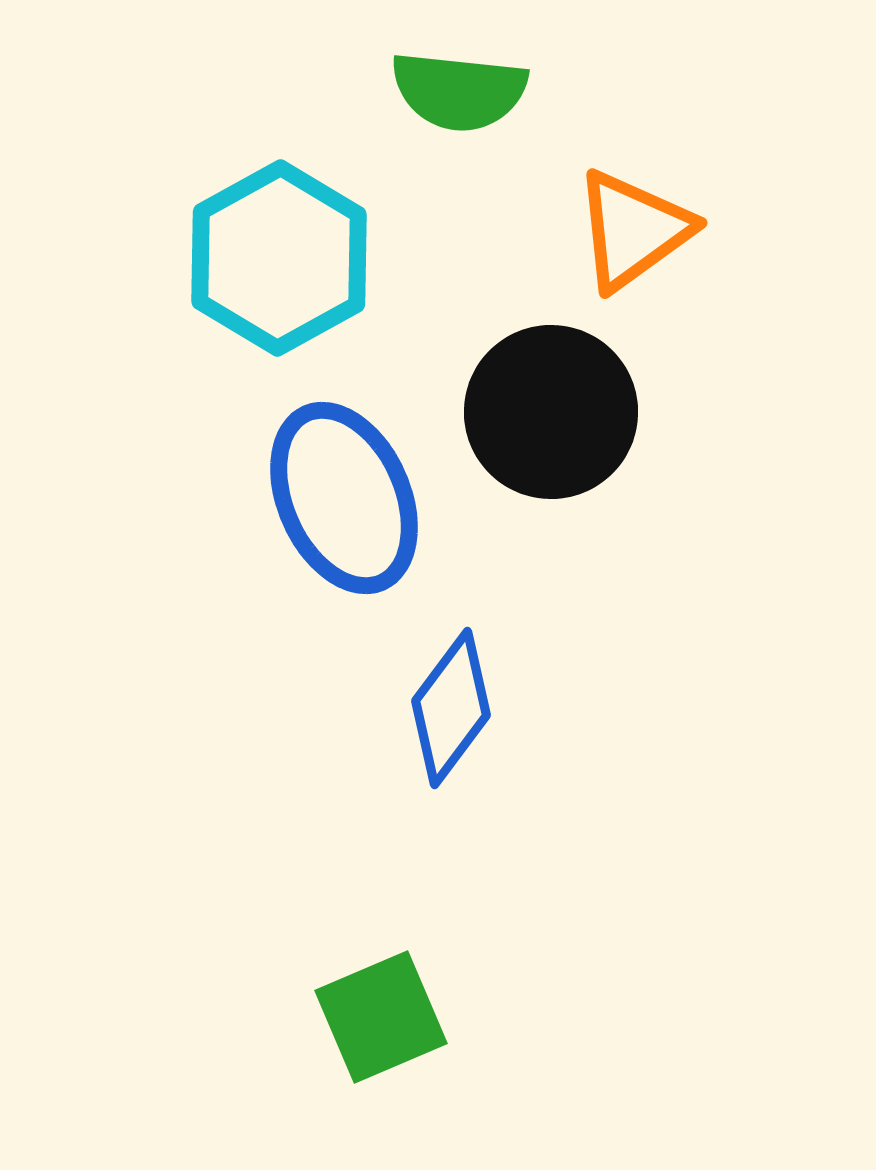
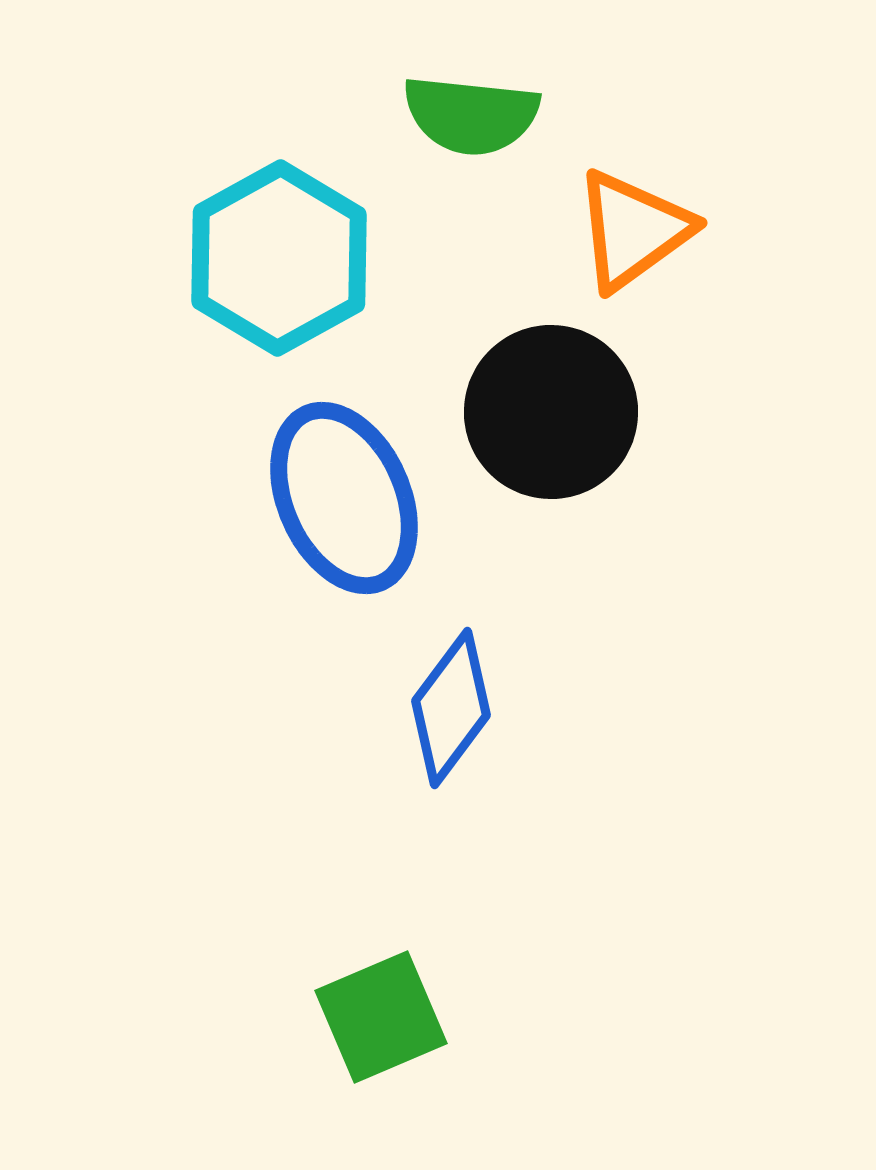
green semicircle: moved 12 px right, 24 px down
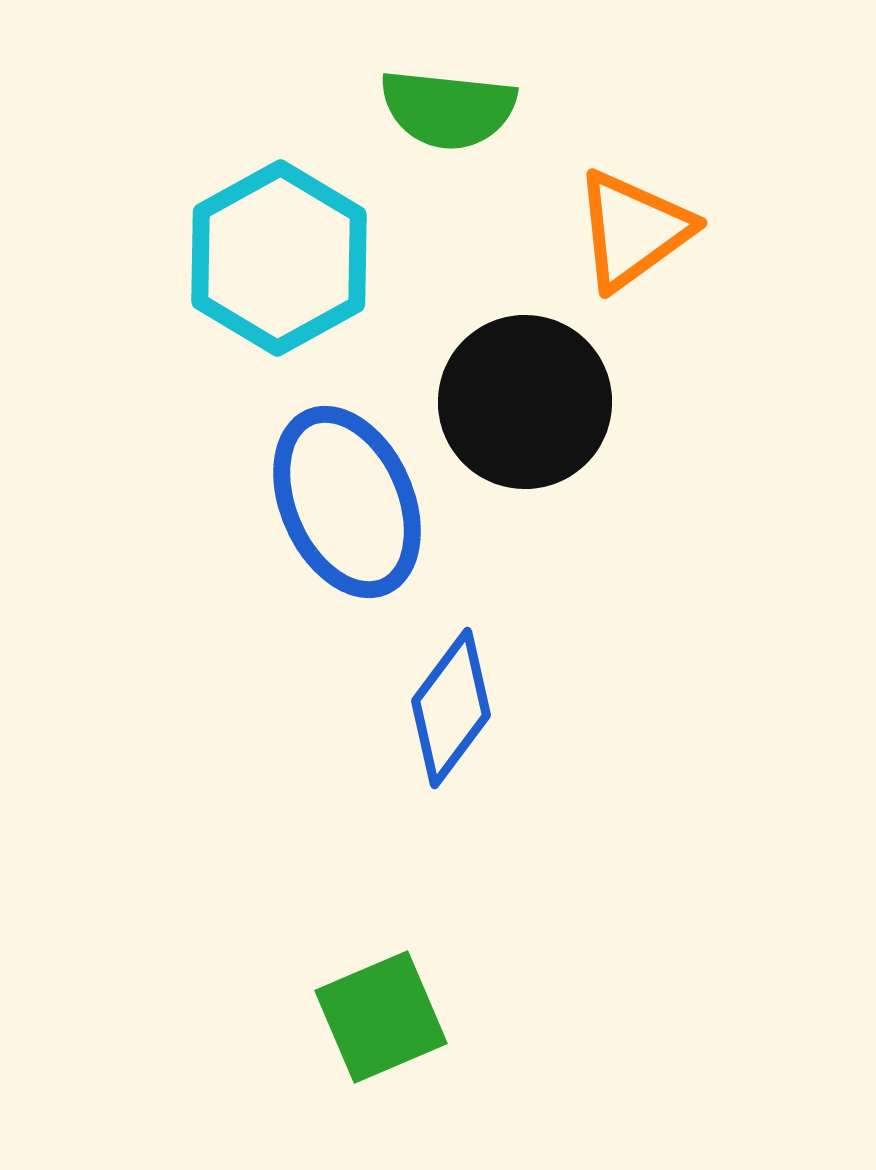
green semicircle: moved 23 px left, 6 px up
black circle: moved 26 px left, 10 px up
blue ellipse: moved 3 px right, 4 px down
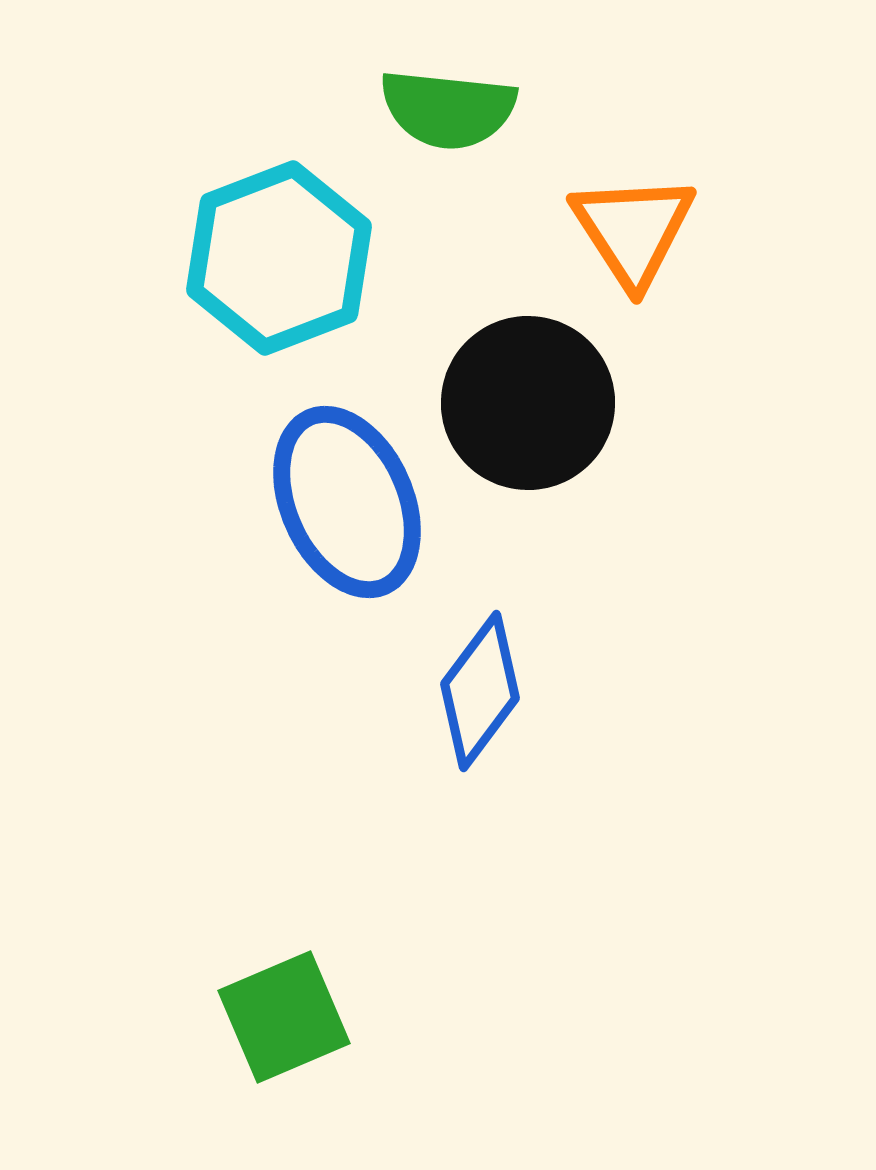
orange triangle: rotated 27 degrees counterclockwise
cyan hexagon: rotated 8 degrees clockwise
black circle: moved 3 px right, 1 px down
blue diamond: moved 29 px right, 17 px up
green square: moved 97 px left
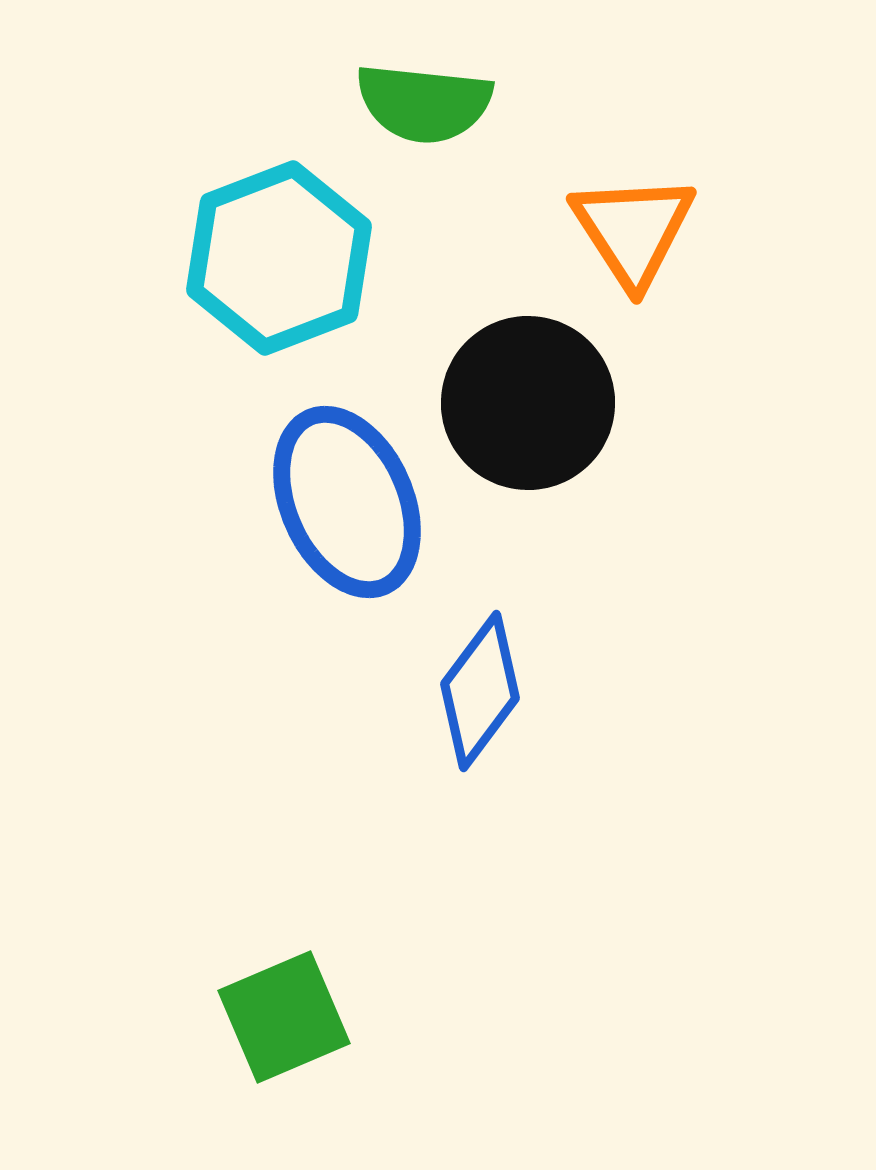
green semicircle: moved 24 px left, 6 px up
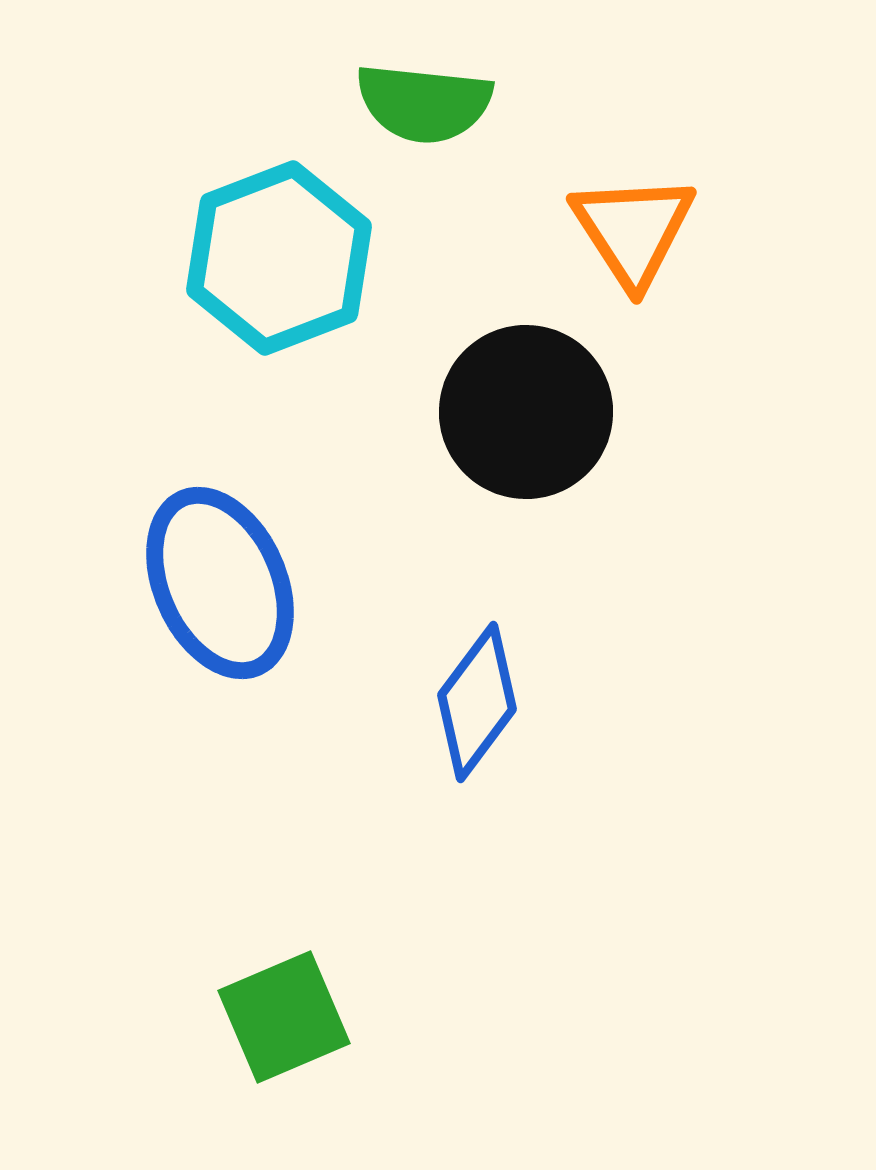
black circle: moved 2 px left, 9 px down
blue ellipse: moved 127 px left, 81 px down
blue diamond: moved 3 px left, 11 px down
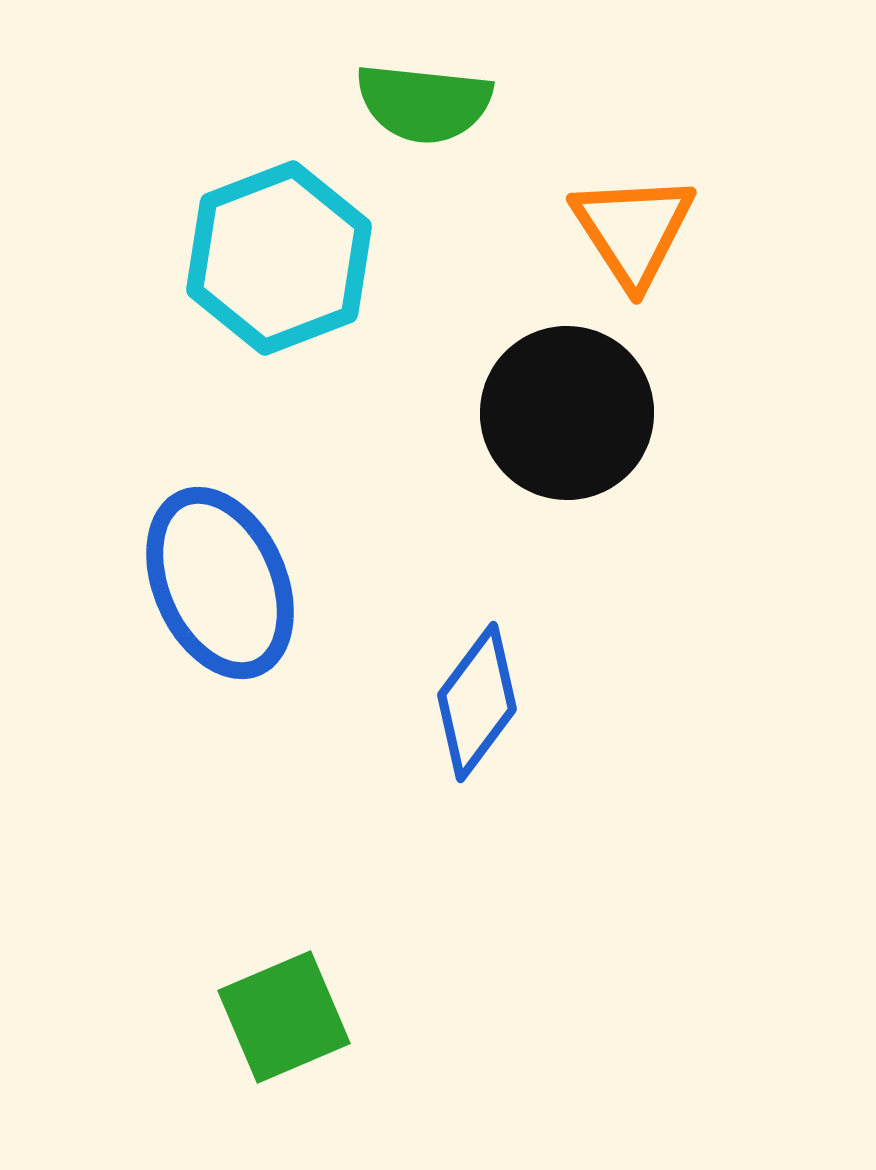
black circle: moved 41 px right, 1 px down
